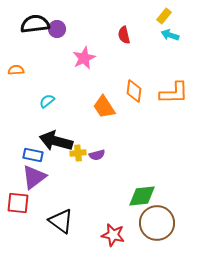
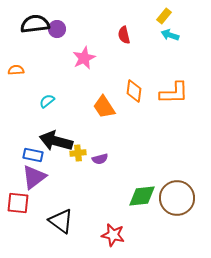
purple semicircle: moved 3 px right, 4 px down
brown circle: moved 20 px right, 25 px up
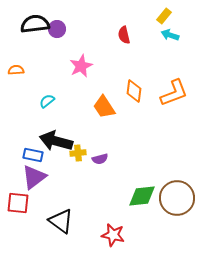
pink star: moved 3 px left, 8 px down
orange L-shape: rotated 20 degrees counterclockwise
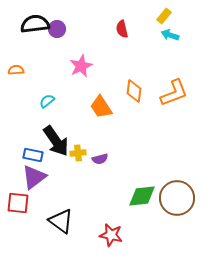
red semicircle: moved 2 px left, 6 px up
orange trapezoid: moved 3 px left
black arrow: rotated 140 degrees counterclockwise
red star: moved 2 px left
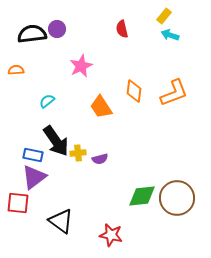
black semicircle: moved 3 px left, 10 px down
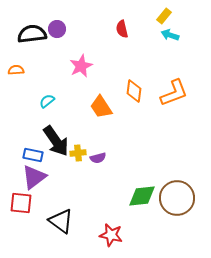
purple semicircle: moved 2 px left, 1 px up
red square: moved 3 px right
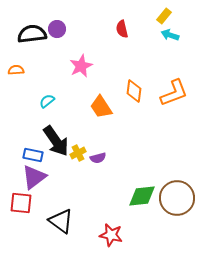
yellow cross: rotated 21 degrees counterclockwise
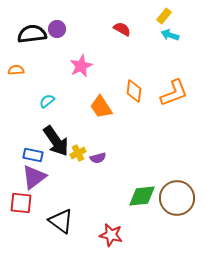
red semicircle: rotated 132 degrees clockwise
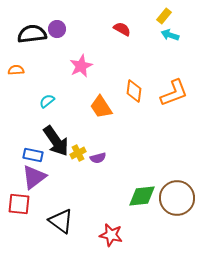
red square: moved 2 px left, 1 px down
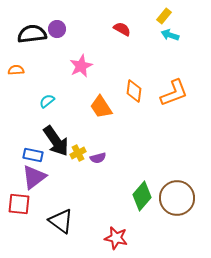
green diamond: rotated 44 degrees counterclockwise
red star: moved 5 px right, 3 px down
